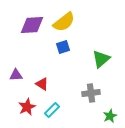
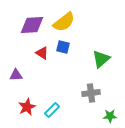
blue square: rotated 32 degrees clockwise
red triangle: moved 31 px up
green star: rotated 24 degrees clockwise
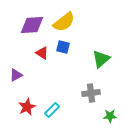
purple triangle: rotated 24 degrees counterclockwise
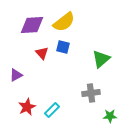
red triangle: rotated 16 degrees clockwise
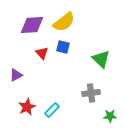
green triangle: rotated 36 degrees counterclockwise
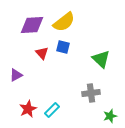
red star: moved 1 px right, 2 px down
green star: rotated 16 degrees counterclockwise
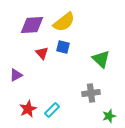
green star: moved 1 px left
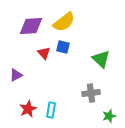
purple diamond: moved 1 px left, 1 px down
red triangle: moved 2 px right
cyan rectangle: moved 1 px left; rotated 35 degrees counterclockwise
